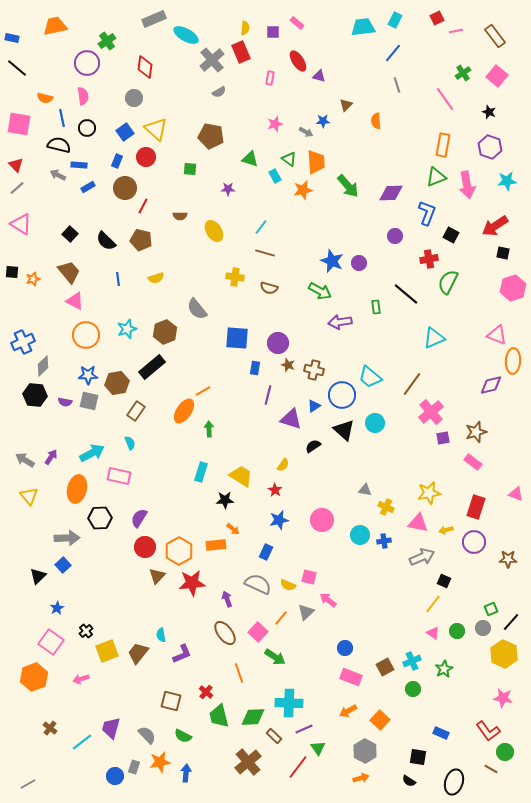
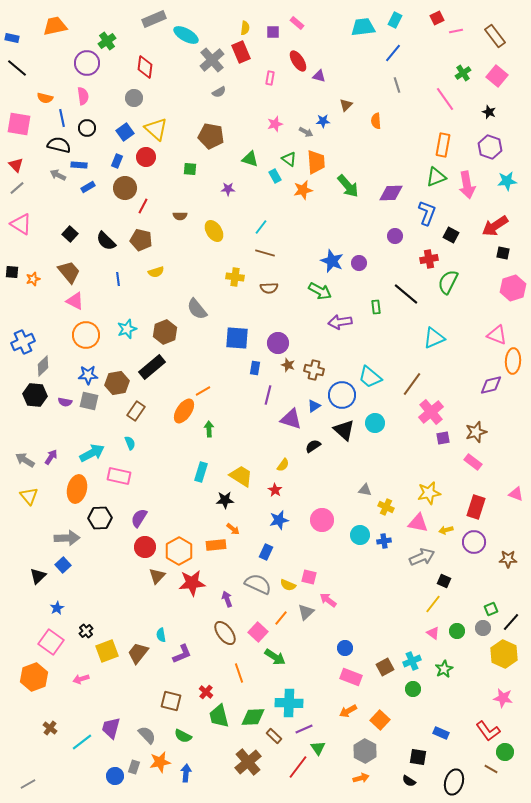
yellow semicircle at (156, 278): moved 6 px up
brown semicircle at (269, 288): rotated 18 degrees counterclockwise
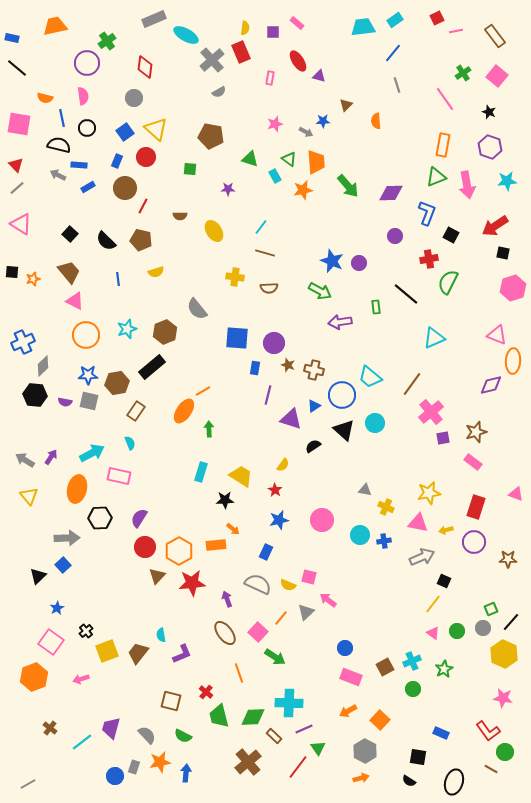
cyan rectangle at (395, 20): rotated 28 degrees clockwise
purple circle at (278, 343): moved 4 px left
